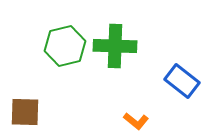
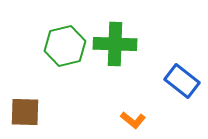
green cross: moved 2 px up
orange L-shape: moved 3 px left, 1 px up
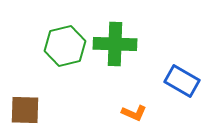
blue rectangle: rotated 8 degrees counterclockwise
brown square: moved 2 px up
orange L-shape: moved 1 px right, 7 px up; rotated 15 degrees counterclockwise
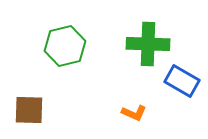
green cross: moved 33 px right
brown square: moved 4 px right
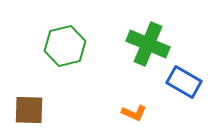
green cross: rotated 21 degrees clockwise
blue rectangle: moved 2 px right, 1 px down
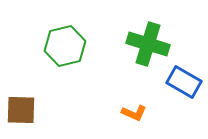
green cross: rotated 6 degrees counterclockwise
brown square: moved 8 px left
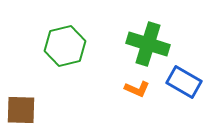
orange L-shape: moved 3 px right, 24 px up
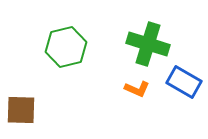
green hexagon: moved 1 px right, 1 px down
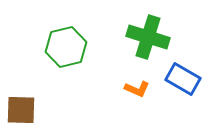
green cross: moved 7 px up
blue rectangle: moved 1 px left, 3 px up
